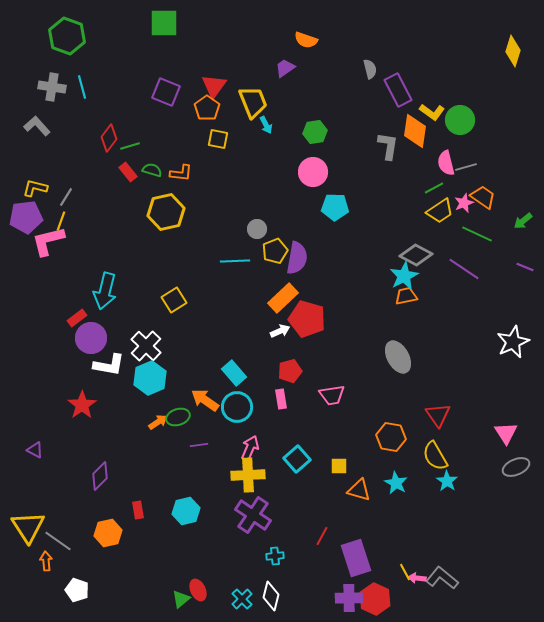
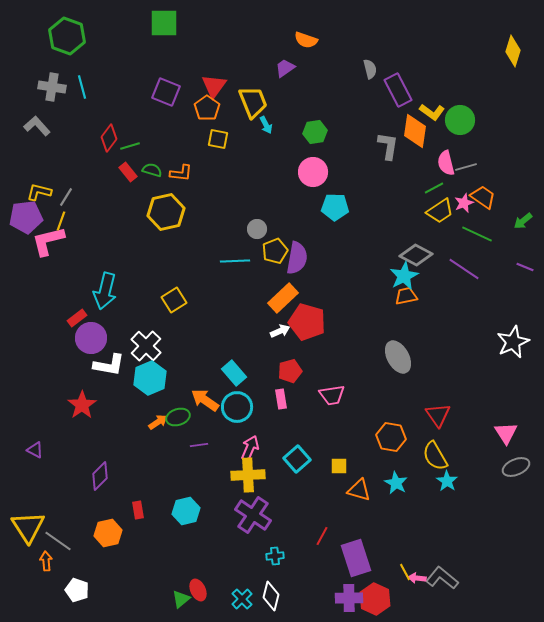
yellow L-shape at (35, 188): moved 4 px right, 4 px down
red pentagon at (307, 319): moved 3 px down
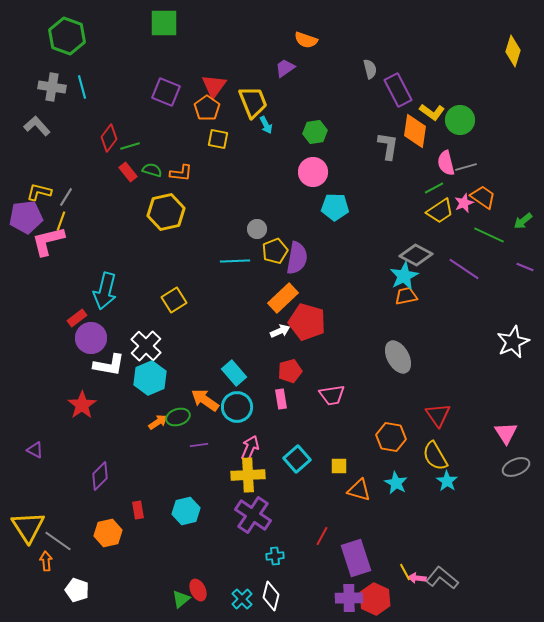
green line at (477, 234): moved 12 px right, 1 px down
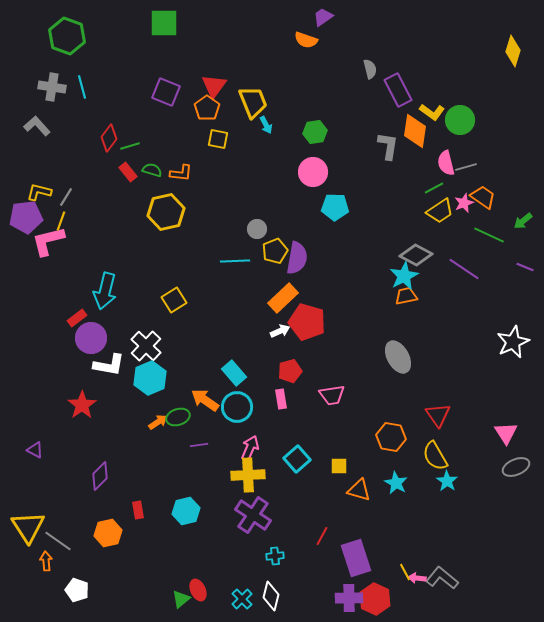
purple trapezoid at (285, 68): moved 38 px right, 51 px up
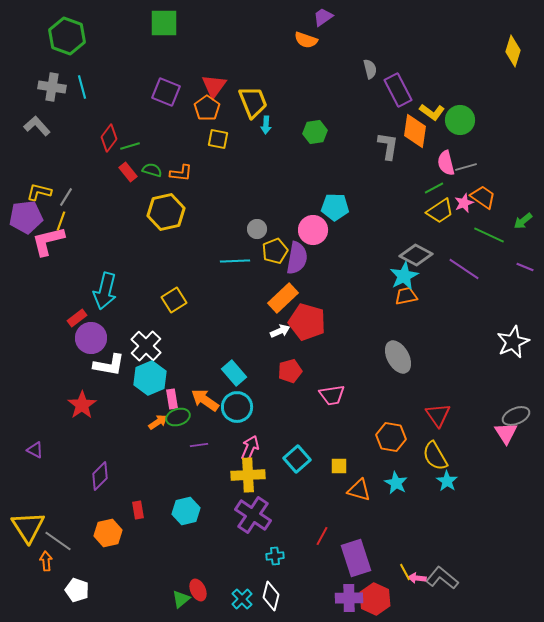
cyan arrow at (266, 125): rotated 30 degrees clockwise
pink circle at (313, 172): moved 58 px down
pink rectangle at (281, 399): moved 109 px left
gray ellipse at (516, 467): moved 51 px up
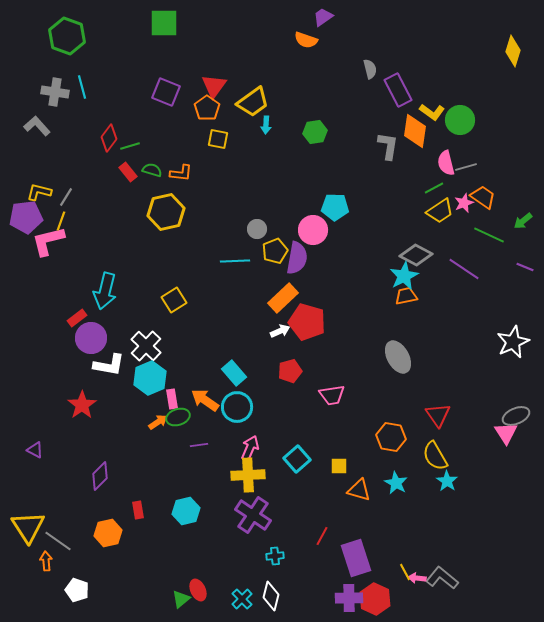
gray cross at (52, 87): moved 3 px right, 5 px down
yellow trapezoid at (253, 102): rotated 76 degrees clockwise
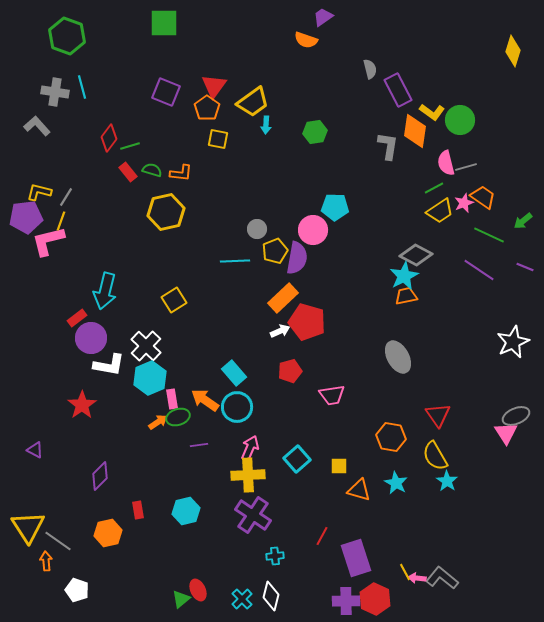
purple line at (464, 269): moved 15 px right, 1 px down
purple cross at (349, 598): moved 3 px left, 3 px down
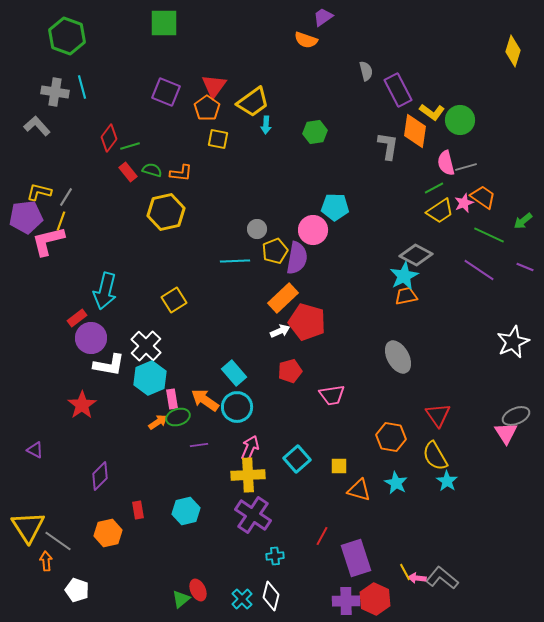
gray semicircle at (370, 69): moved 4 px left, 2 px down
